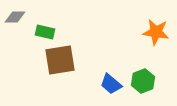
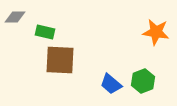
brown square: rotated 12 degrees clockwise
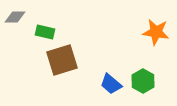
brown square: moved 2 px right; rotated 20 degrees counterclockwise
green hexagon: rotated 10 degrees counterclockwise
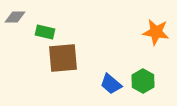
brown square: moved 1 px right, 2 px up; rotated 12 degrees clockwise
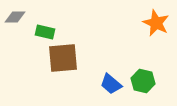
orange star: moved 9 px up; rotated 16 degrees clockwise
green hexagon: rotated 15 degrees counterclockwise
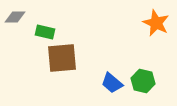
brown square: moved 1 px left
blue trapezoid: moved 1 px right, 1 px up
